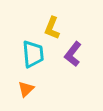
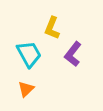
cyan trapezoid: moved 4 px left; rotated 24 degrees counterclockwise
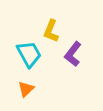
yellow L-shape: moved 1 px left, 3 px down
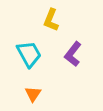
yellow L-shape: moved 11 px up
orange triangle: moved 7 px right, 5 px down; rotated 12 degrees counterclockwise
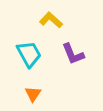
yellow L-shape: rotated 110 degrees clockwise
purple L-shape: rotated 60 degrees counterclockwise
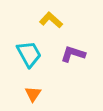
purple L-shape: rotated 130 degrees clockwise
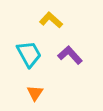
purple L-shape: moved 3 px left, 1 px down; rotated 30 degrees clockwise
orange triangle: moved 2 px right, 1 px up
